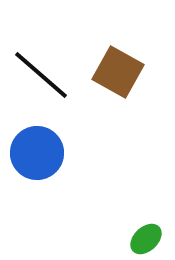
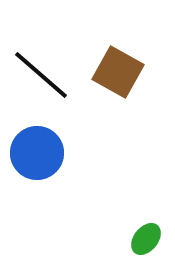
green ellipse: rotated 8 degrees counterclockwise
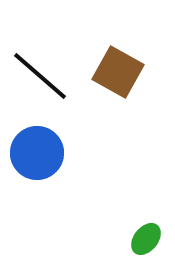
black line: moved 1 px left, 1 px down
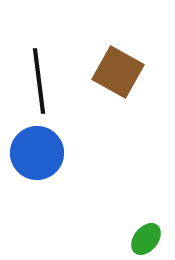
black line: moved 1 px left, 5 px down; rotated 42 degrees clockwise
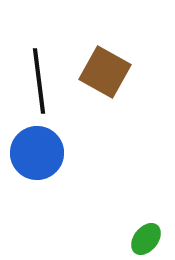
brown square: moved 13 px left
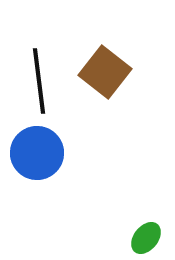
brown square: rotated 9 degrees clockwise
green ellipse: moved 1 px up
